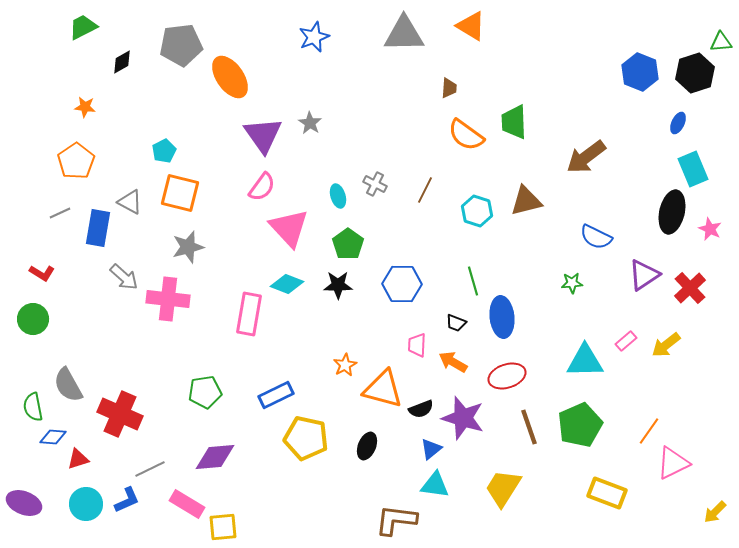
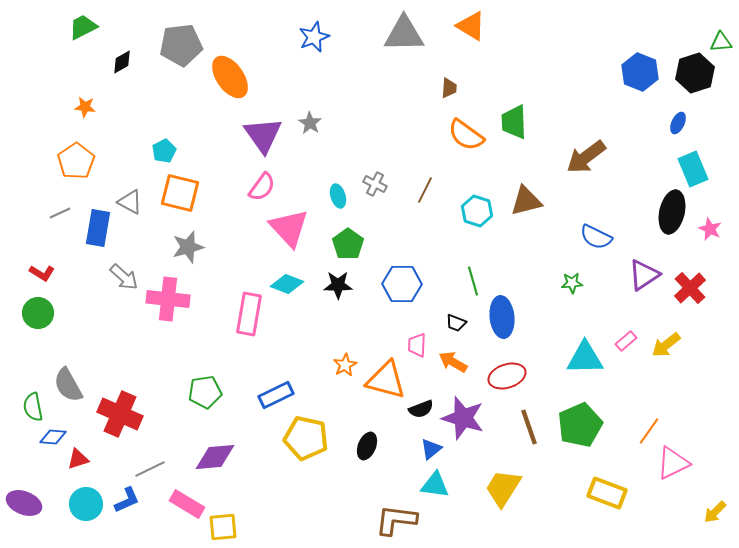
green circle at (33, 319): moved 5 px right, 6 px up
cyan triangle at (585, 361): moved 3 px up
orange triangle at (383, 389): moved 3 px right, 9 px up
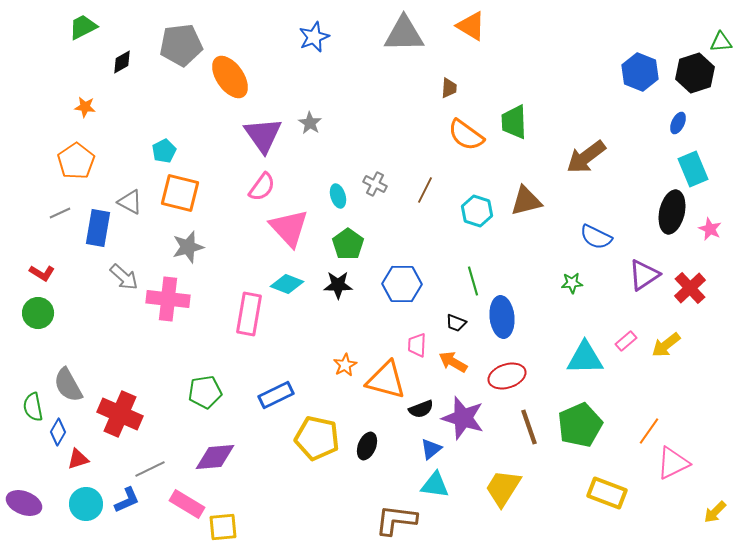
blue diamond at (53, 437): moved 5 px right, 5 px up; rotated 64 degrees counterclockwise
yellow pentagon at (306, 438): moved 11 px right
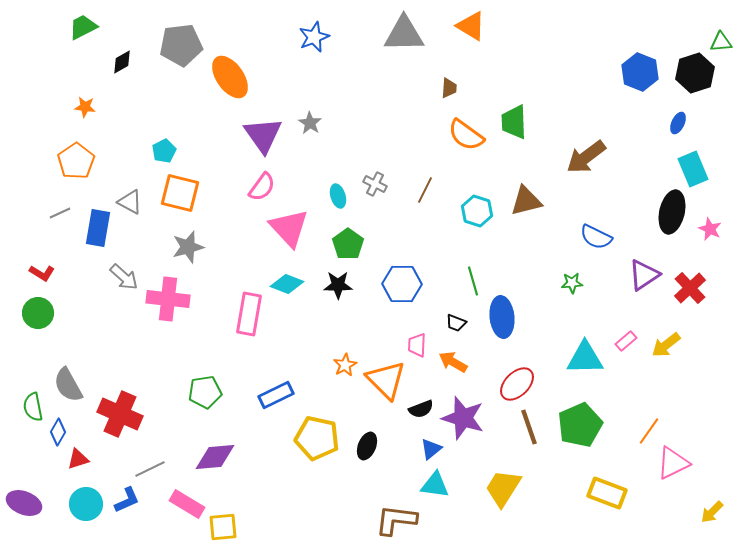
red ellipse at (507, 376): moved 10 px right, 8 px down; rotated 27 degrees counterclockwise
orange triangle at (386, 380): rotated 30 degrees clockwise
yellow arrow at (715, 512): moved 3 px left
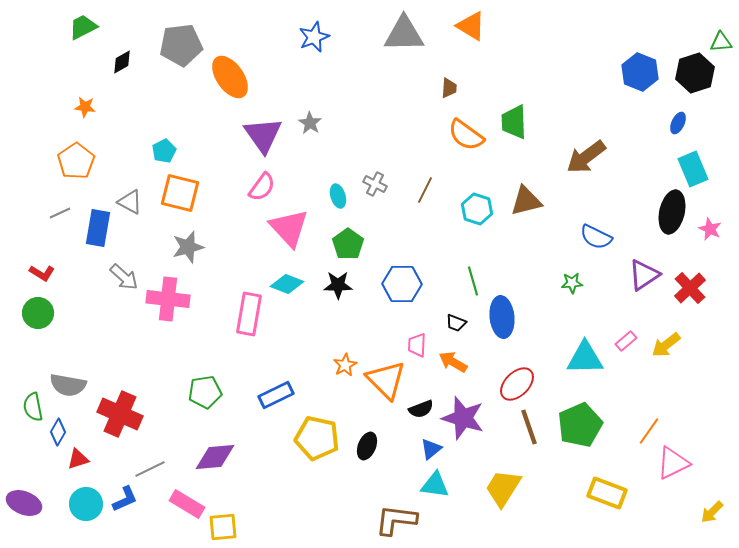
cyan hexagon at (477, 211): moved 2 px up
gray semicircle at (68, 385): rotated 51 degrees counterclockwise
blue L-shape at (127, 500): moved 2 px left, 1 px up
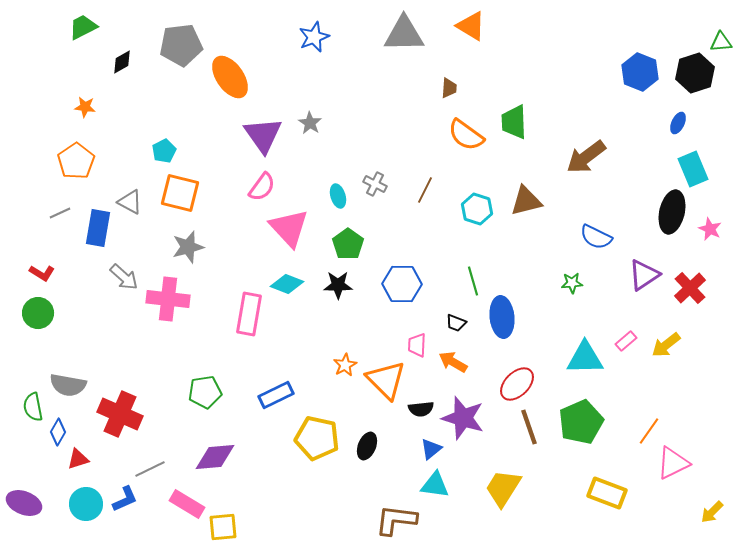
black semicircle at (421, 409): rotated 15 degrees clockwise
green pentagon at (580, 425): moved 1 px right, 3 px up
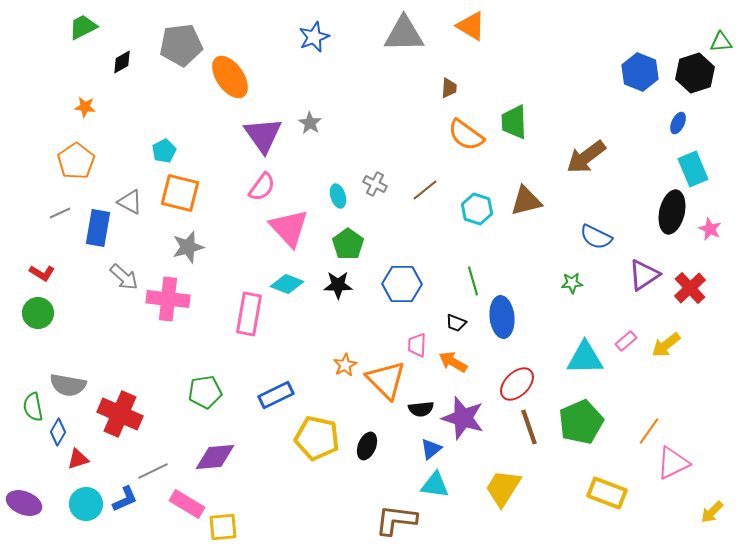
brown line at (425, 190): rotated 24 degrees clockwise
gray line at (150, 469): moved 3 px right, 2 px down
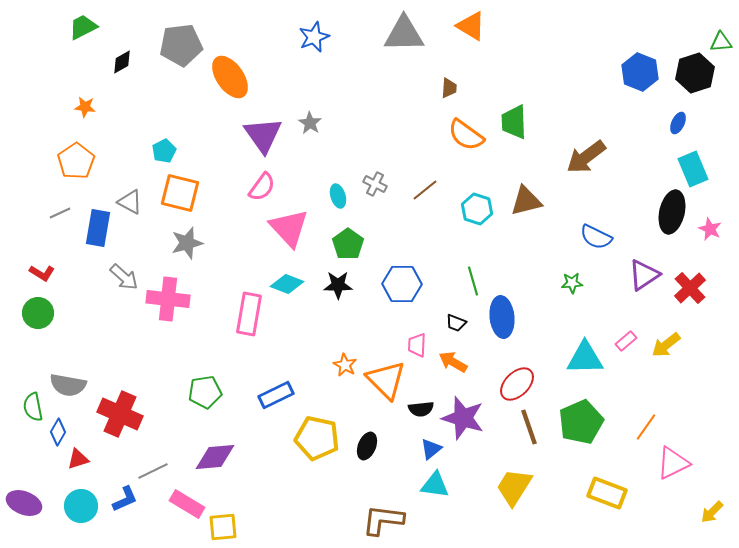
gray star at (188, 247): moved 1 px left, 4 px up
orange star at (345, 365): rotated 15 degrees counterclockwise
orange line at (649, 431): moved 3 px left, 4 px up
yellow trapezoid at (503, 488): moved 11 px right, 1 px up
cyan circle at (86, 504): moved 5 px left, 2 px down
brown L-shape at (396, 520): moved 13 px left
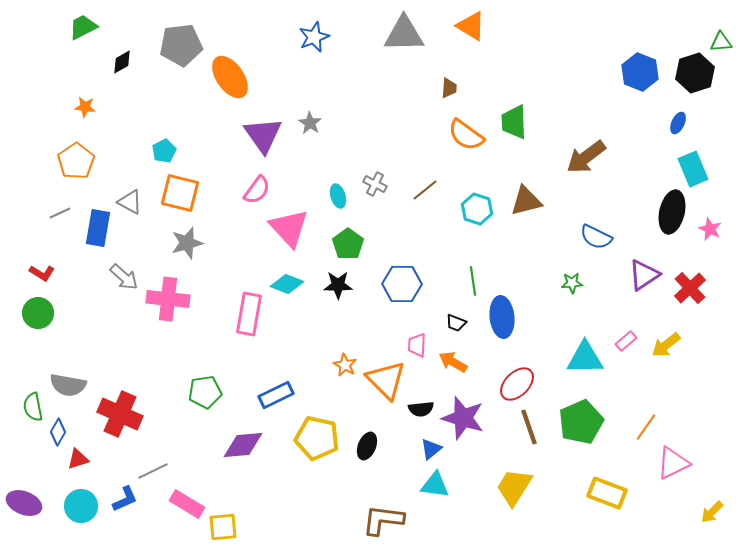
pink semicircle at (262, 187): moved 5 px left, 3 px down
green line at (473, 281): rotated 8 degrees clockwise
purple diamond at (215, 457): moved 28 px right, 12 px up
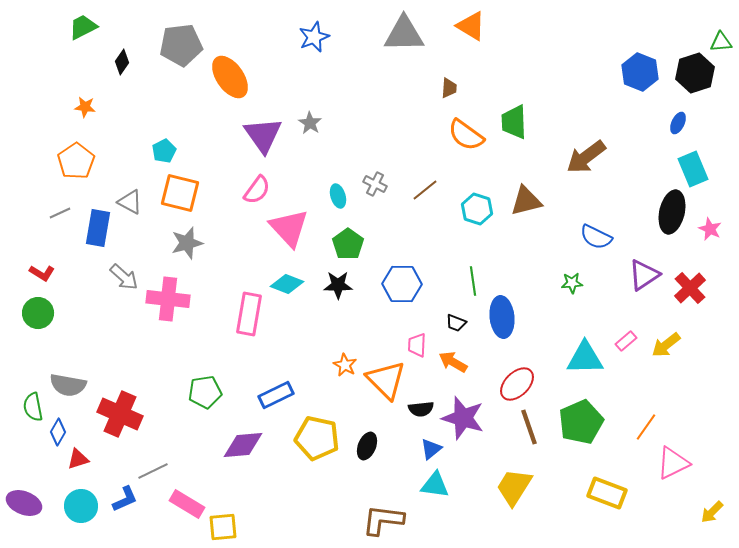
black diamond at (122, 62): rotated 25 degrees counterclockwise
